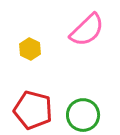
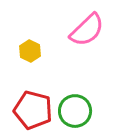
yellow hexagon: moved 2 px down
green circle: moved 8 px left, 4 px up
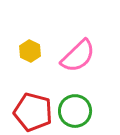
pink semicircle: moved 9 px left, 26 px down
red pentagon: moved 2 px down
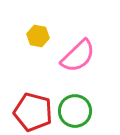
yellow hexagon: moved 8 px right, 15 px up; rotated 15 degrees counterclockwise
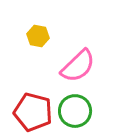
pink semicircle: moved 10 px down
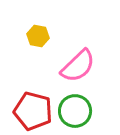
red pentagon: moved 1 px up
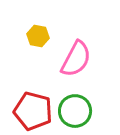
pink semicircle: moved 2 px left, 7 px up; rotated 18 degrees counterclockwise
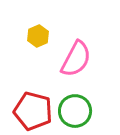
yellow hexagon: rotated 25 degrees clockwise
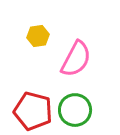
yellow hexagon: rotated 15 degrees clockwise
green circle: moved 1 px up
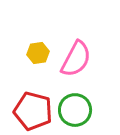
yellow hexagon: moved 17 px down
